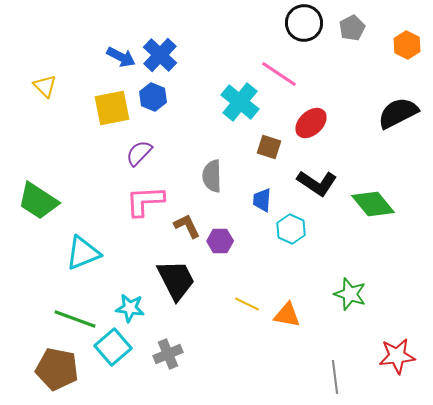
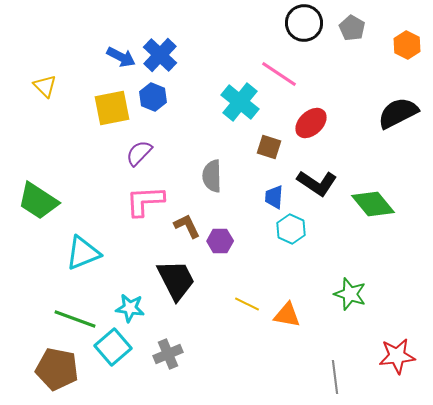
gray pentagon: rotated 15 degrees counterclockwise
blue trapezoid: moved 12 px right, 3 px up
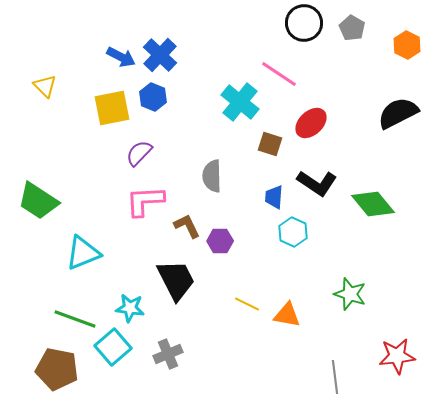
brown square: moved 1 px right, 3 px up
cyan hexagon: moved 2 px right, 3 px down
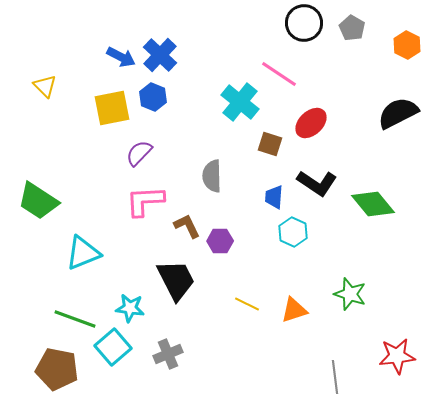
orange triangle: moved 7 px right, 5 px up; rotated 28 degrees counterclockwise
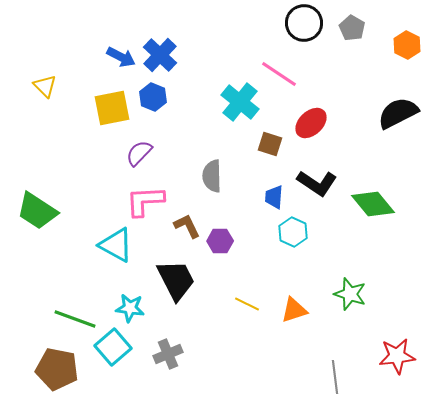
green trapezoid: moved 1 px left, 10 px down
cyan triangle: moved 33 px right, 8 px up; rotated 51 degrees clockwise
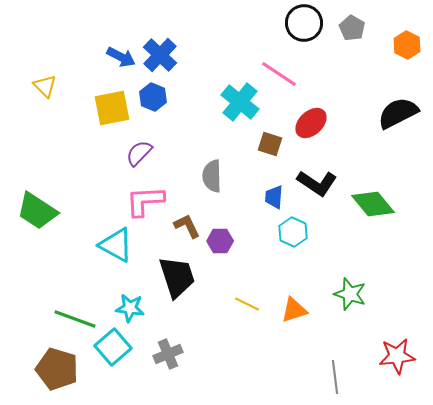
black trapezoid: moved 1 px right, 3 px up; rotated 9 degrees clockwise
brown pentagon: rotated 6 degrees clockwise
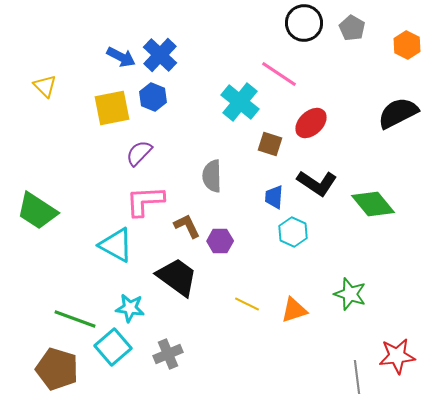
black trapezoid: rotated 36 degrees counterclockwise
gray line: moved 22 px right
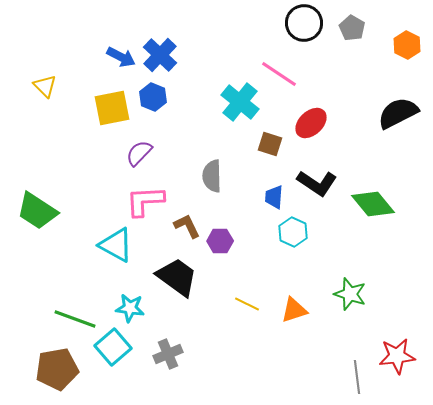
brown pentagon: rotated 27 degrees counterclockwise
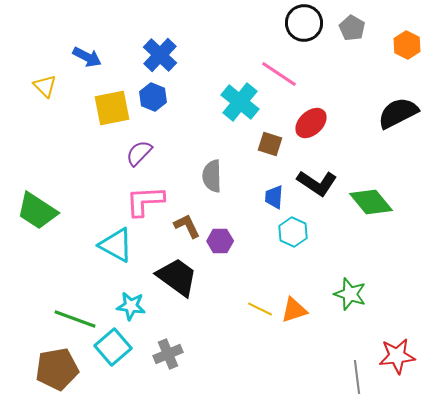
blue arrow: moved 34 px left
green diamond: moved 2 px left, 2 px up
yellow line: moved 13 px right, 5 px down
cyan star: moved 1 px right, 2 px up
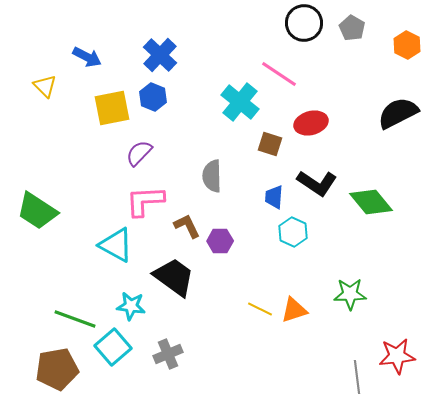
red ellipse: rotated 28 degrees clockwise
black trapezoid: moved 3 px left
green star: rotated 20 degrees counterclockwise
